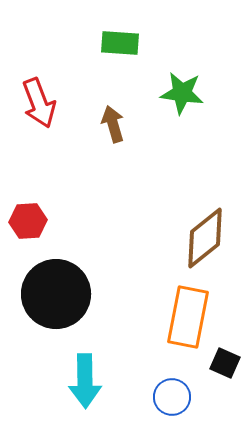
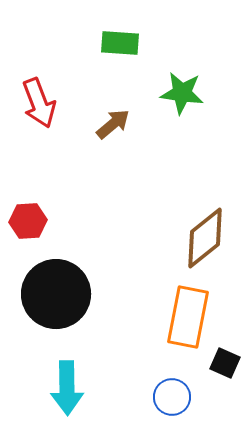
brown arrow: rotated 66 degrees clockwise
cyan arrow: moved 18 px left, 7 px down
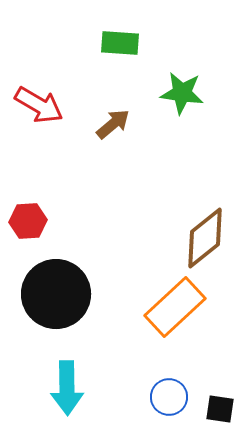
red arrow: moved 2 px down; rotated 39 degrees counterclockwise
orange rectangle: moved 13 px left, 10 px up; rotated 36 degrees clockwise
black square: moved 5 px left, 46 px down; rotated 16 degrees counterclockwise
blue circle: moved 3 px left
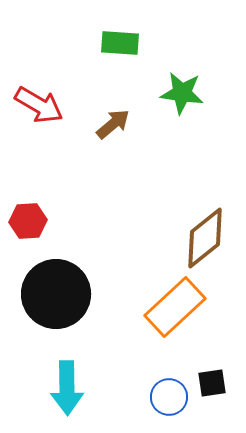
black square: moved 8 px left, 26 px up; rotated 16 degrees counterclockwise
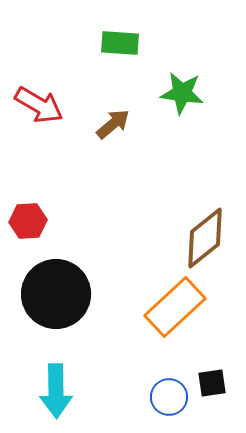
cyan arrow: moved 11 px left, 3 px down
